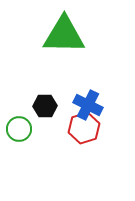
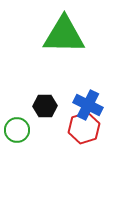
green circle: moved 2 px left, 1 px down
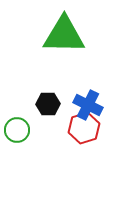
black hexagon: moved 3 px right, 2 px up
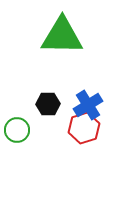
green triangle: moved 2 px left, 1 px down
blue cross: rotated 32 degrees clockwise
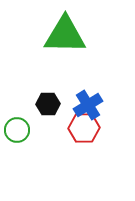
green triangle: moved 3 px right, 1 px up
red hexagon: rotated 16 degrees clockwise
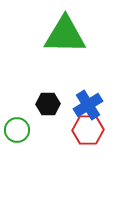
red hexagon: moved 4 px right, 2 px down
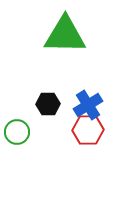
green circle: moved 2 px down
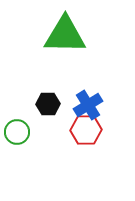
red hexagon: moved 2 px left
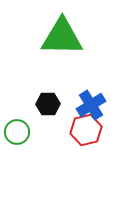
green triangle: moved 3 px left, 2 px down
blue cross: moved 3 px right
red hexagon: rotated 12 degrees counterclockwise
